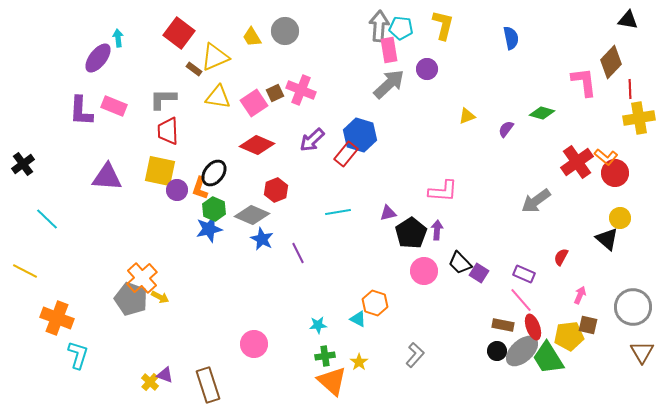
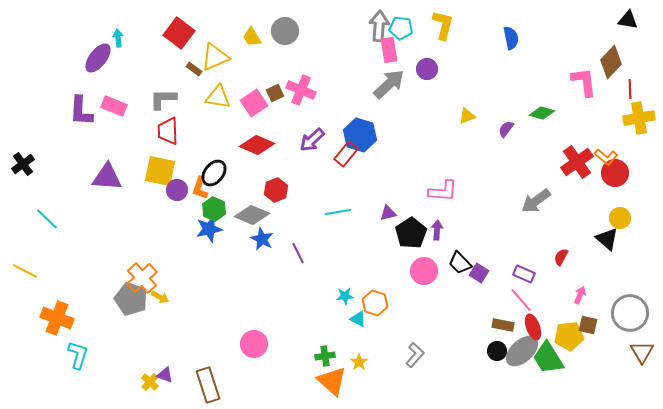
gray circle at (633, 307): moved 3 px left, 6 px down
cyan star at (318, 325): moved 27 px right, 29 px up
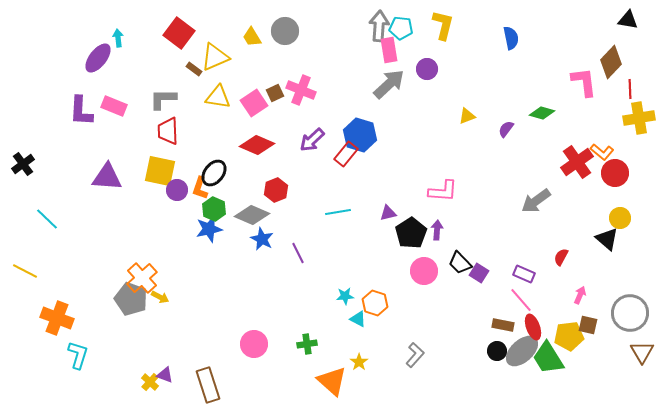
orange L-shape at (606, 157): moved 4 px left, 5 px up
green cross at (325, 356): moved 18 px left, 12 px up
